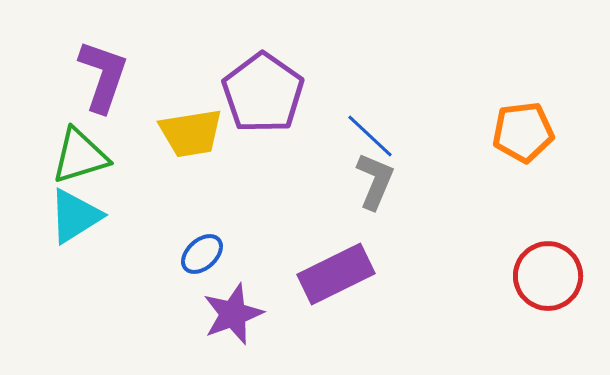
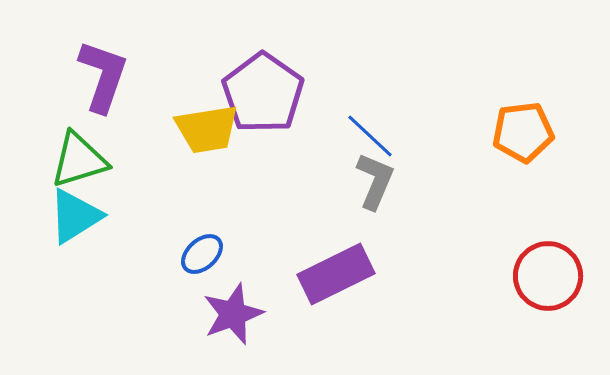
yellow trapezoid: moved 16 px right, 4 px up
green triangle: moved 1 px left, 4 px down
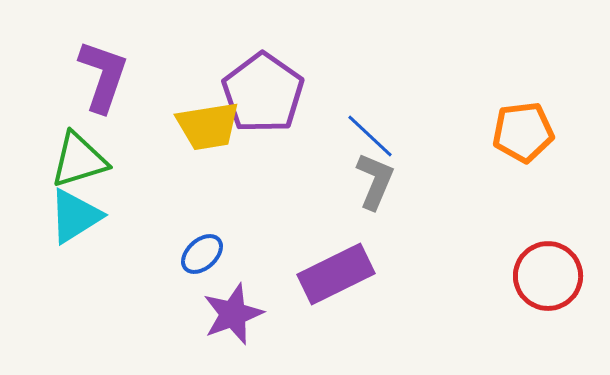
yellow trapezoid: moved 1 px right, 3 px up
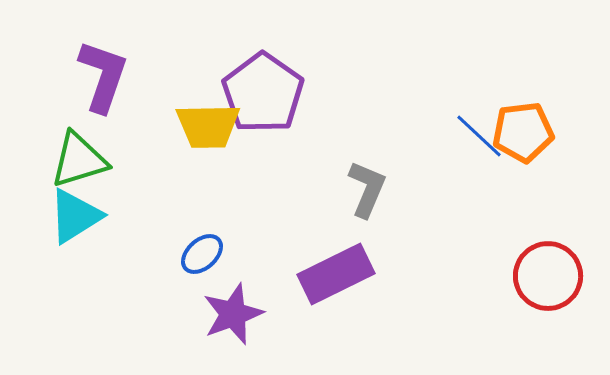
yellow trapezoid: rotated 8 degrees clockwise
blue line: moved 109 px right
gray L-shape: moved 8 px left, 8 px down
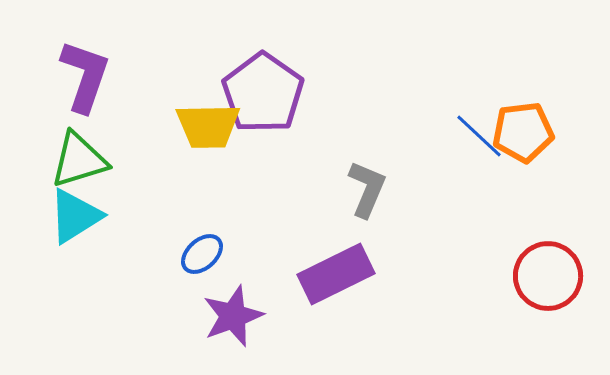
purple L-shape: moved 18 px left
purple star: moved 2 px down
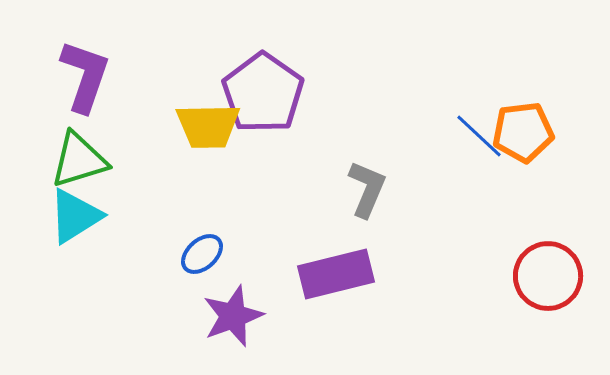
purple rectangle: rotated 12 degrees clockwise
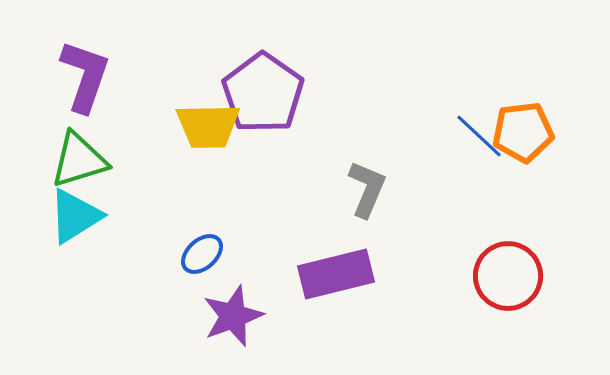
red circle: moved 40 px left
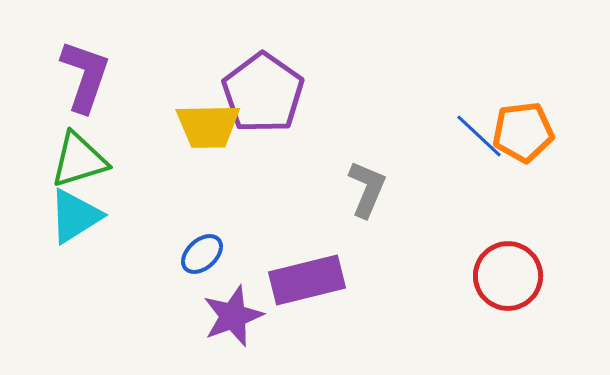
purple rectangle: moved 29 px left, 6 px down
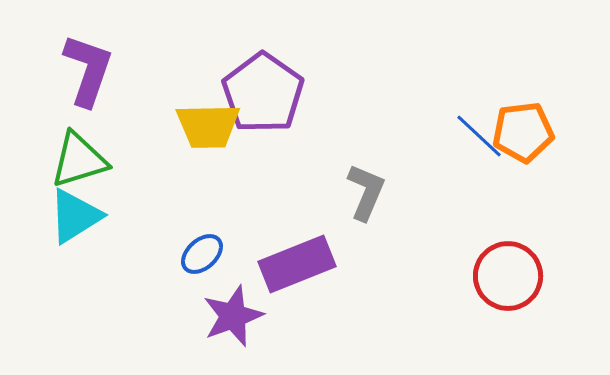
purple L-shape: moved 3 px right, 6 px up
gray L-shape: moved 1 px left, 3 px down
purple rectangle: moved 10 px left, 16 px up; rotated 8 degrees counterclockwise
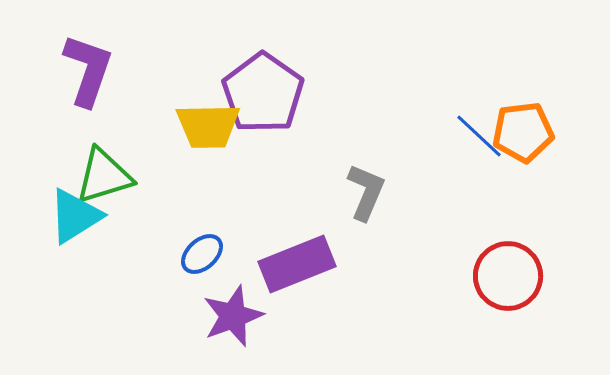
green triangle: moved 25 px right, 16 px down
